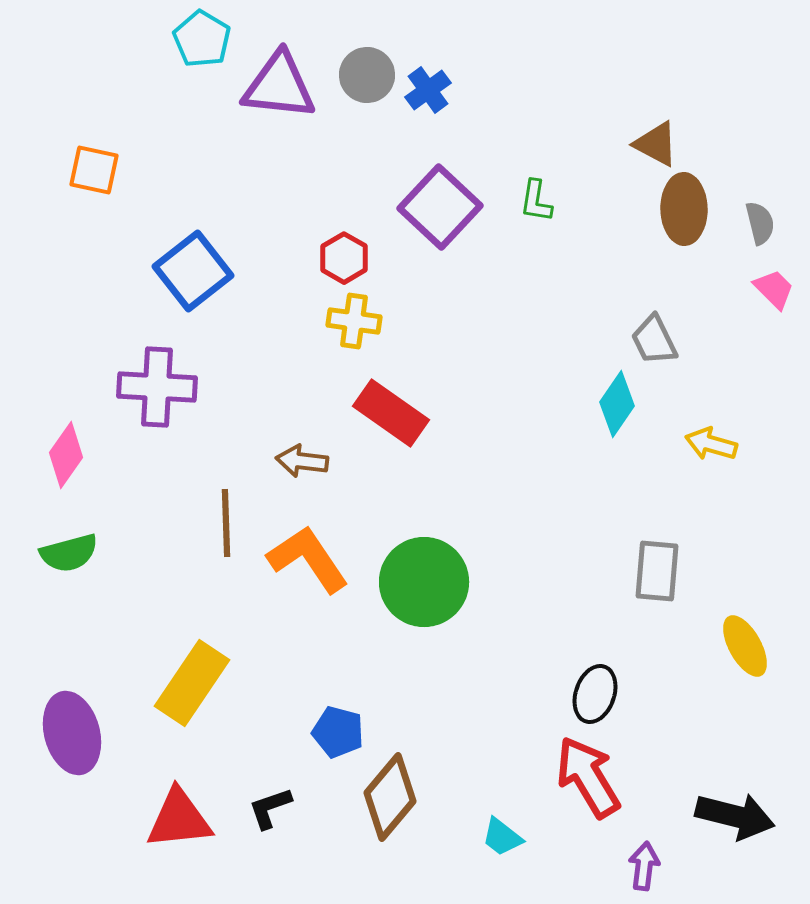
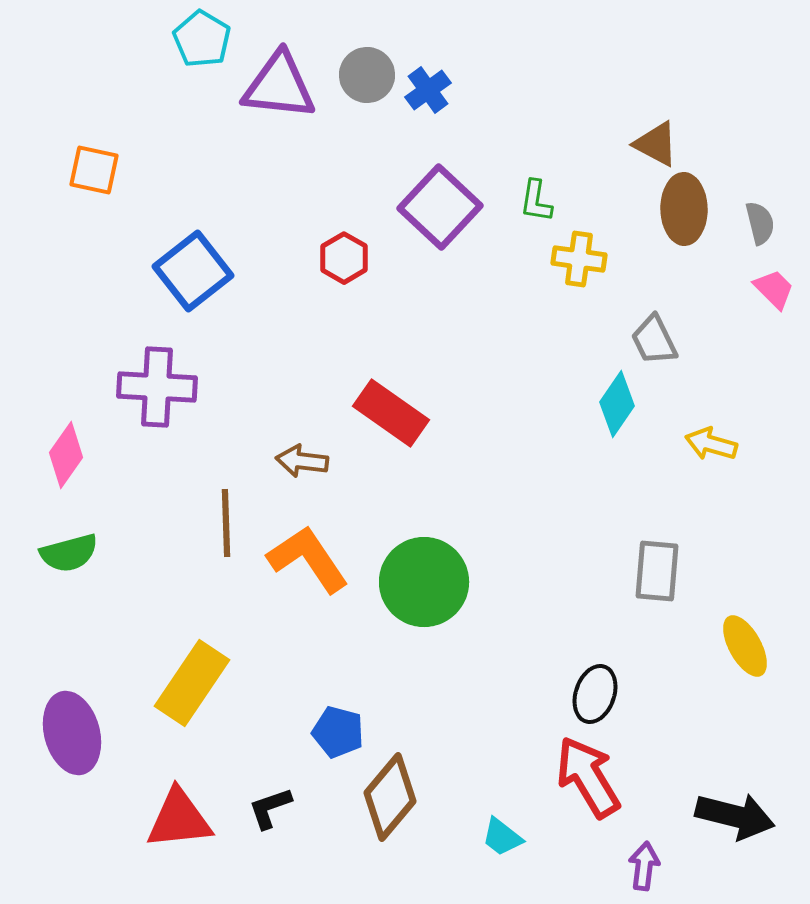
yellow cross: moved 225 px right, 62 px up
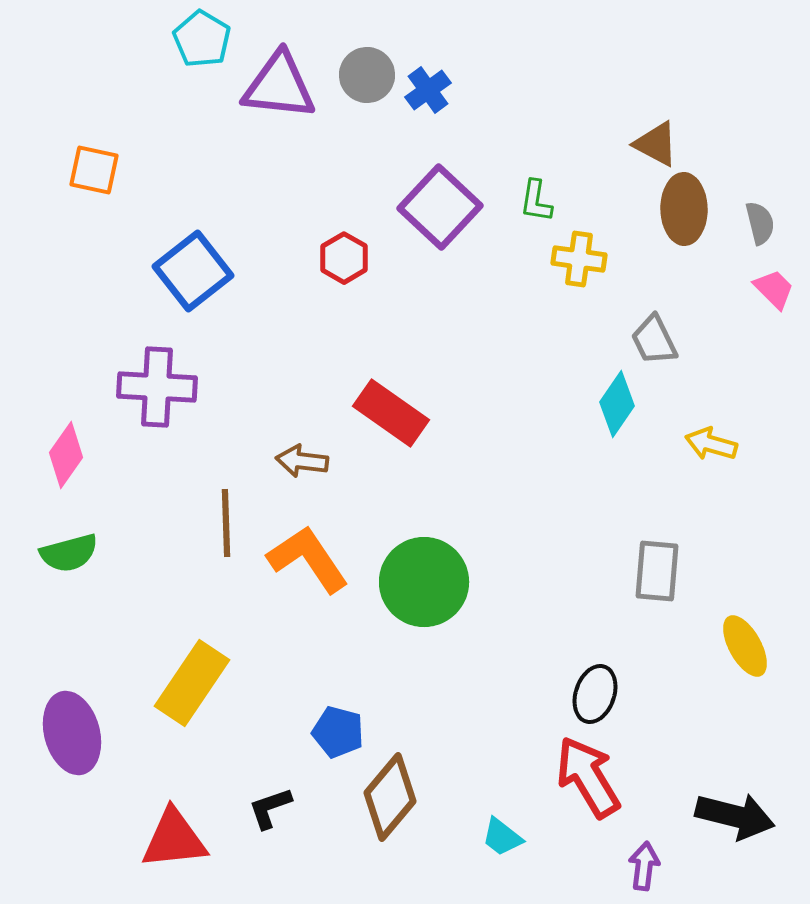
red triangle: moved 5 px left, 20 px down
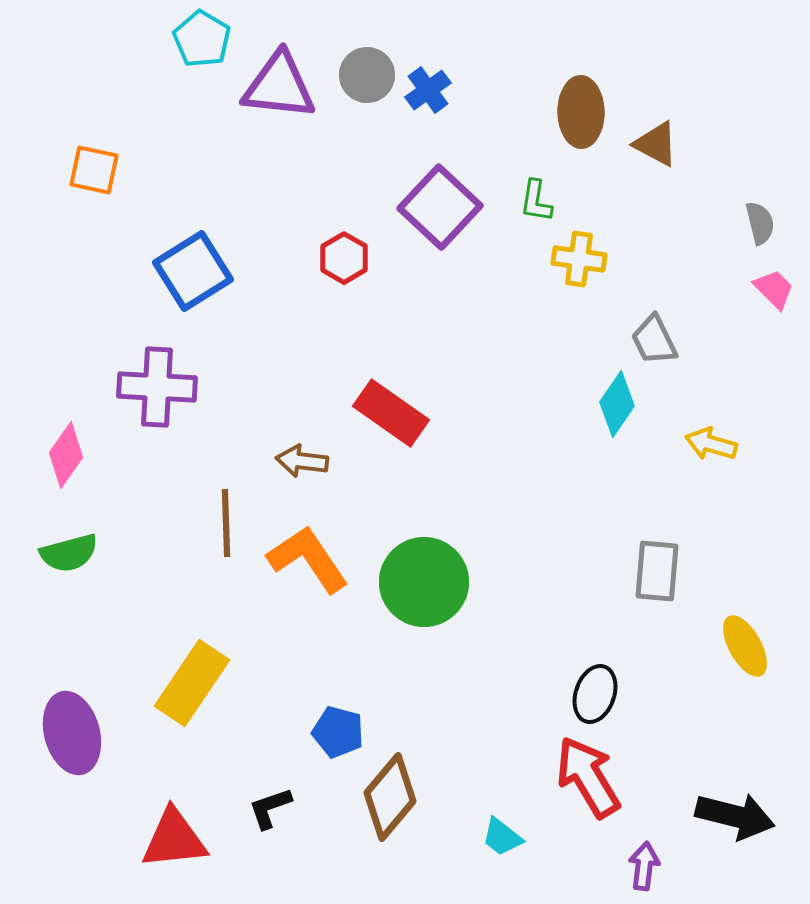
brown ellipse: moved 103 px left, 97 px up
blue square: rotated 6 degrees clockwise
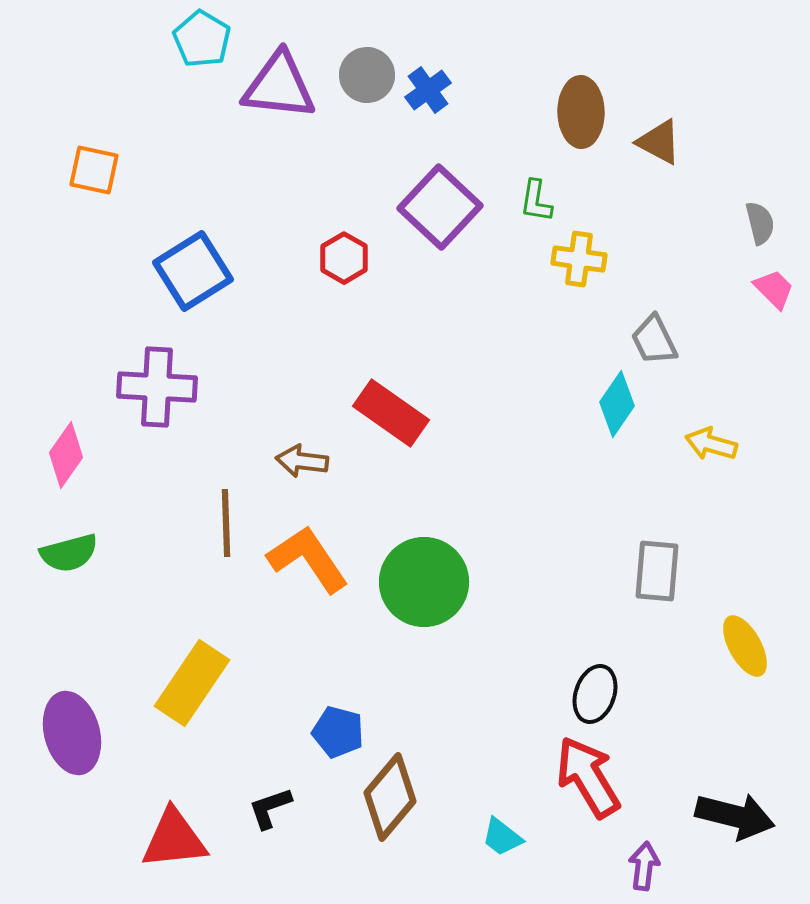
brown triangle: moved 3 px right, 2 px up
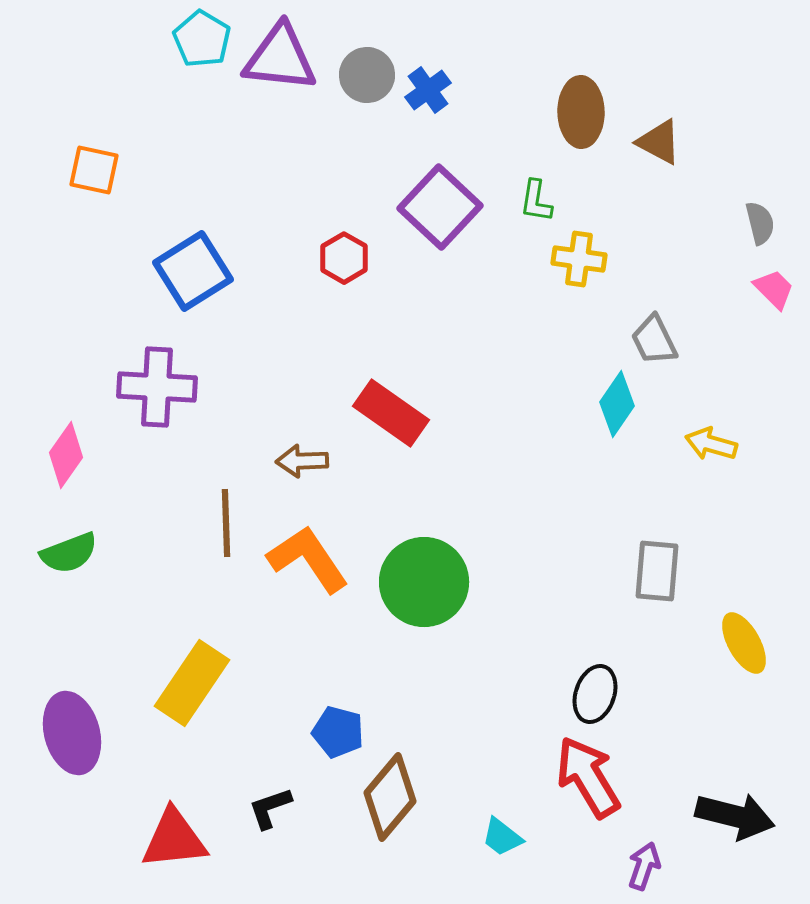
purple triangle: moved 1 px right, 28 px up
brown arrow: rotated 9 degrees counterclockwise
green semicircle: rotated 6 degrees counterclockwise
yellow ellipse: moved 1 px left, 3 px up
purple arrow: rotated 12 degrees clockwise
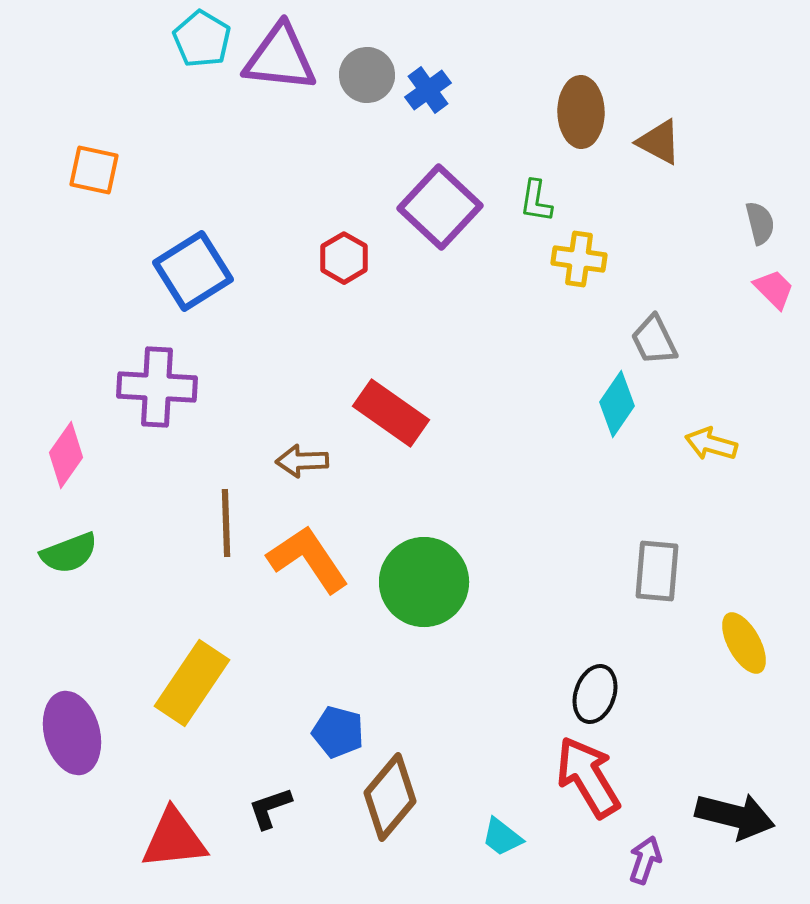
purple arrow: moved 1 px right, 6 px up
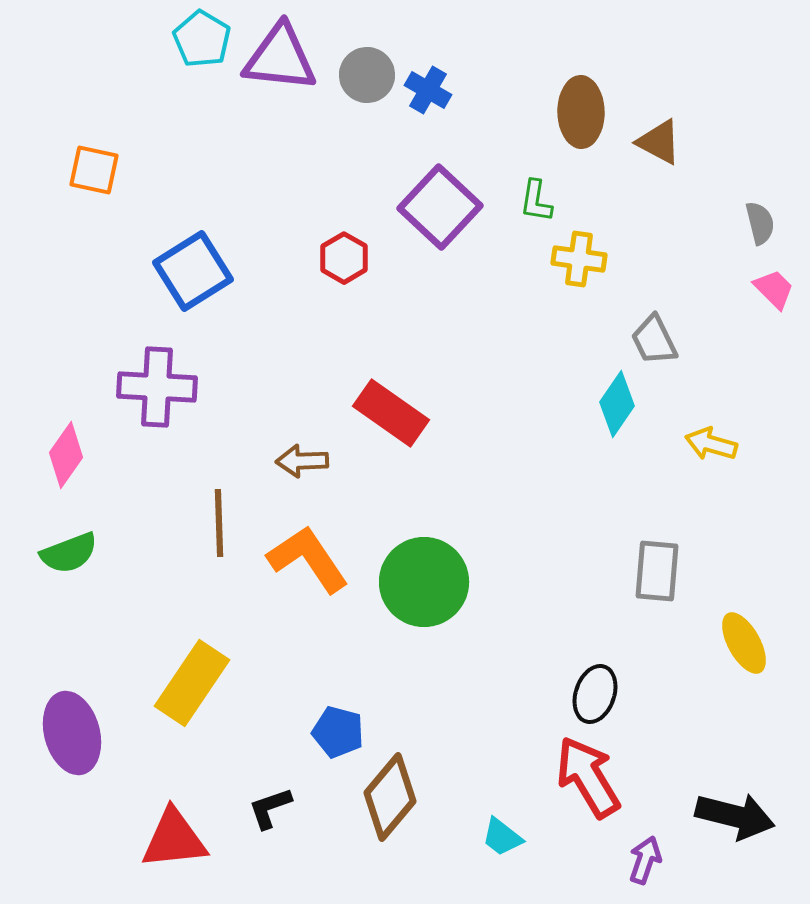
blue cross: rotated 24 degrees counterclockwise
brown line: moved 7 px left
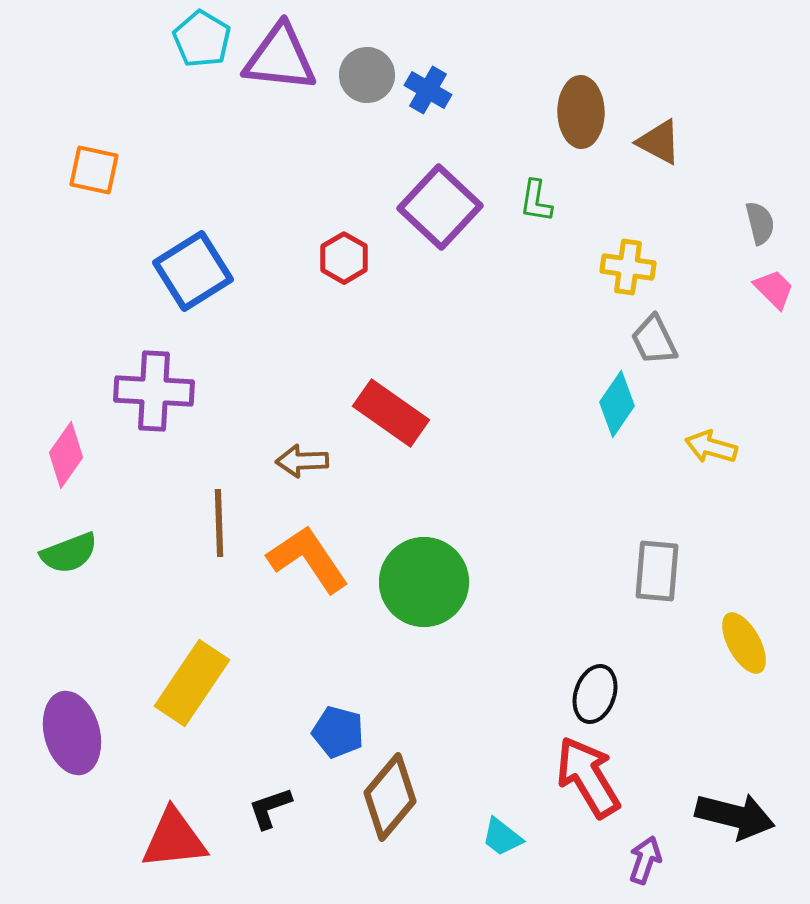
yellow cross: moved 49 px right, 8 px down
purple cross: moved 3 px left, 4 px down
yellow arrow: moved 3 px down
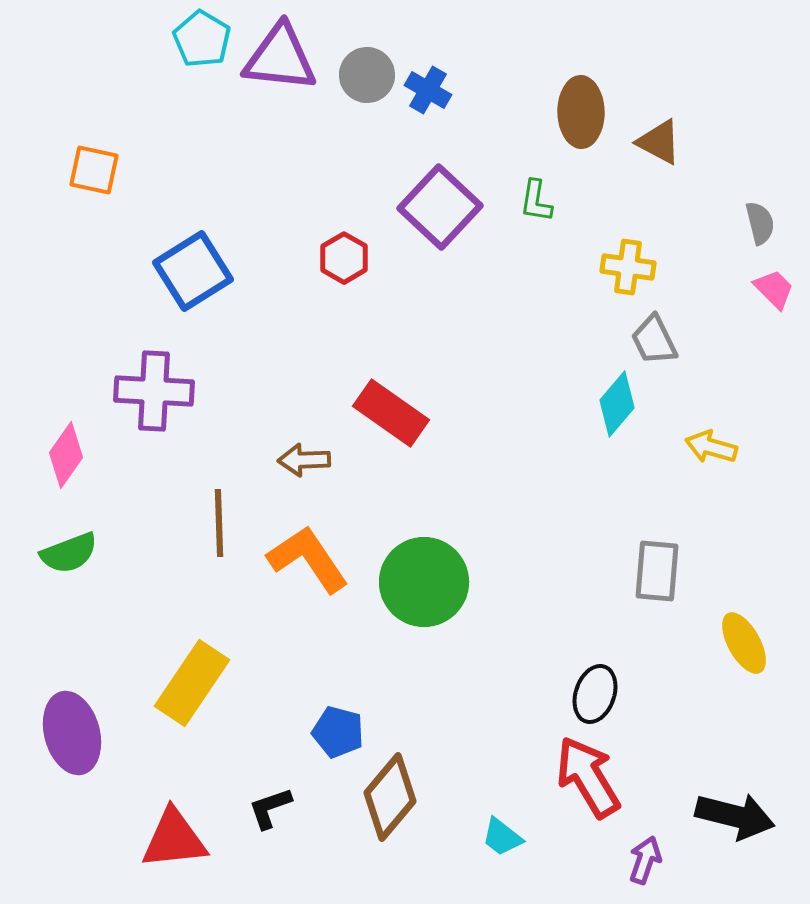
cyan diamond: rotated 6 degrees clockwise
brown arrow: moved 2 px right, 1 px up
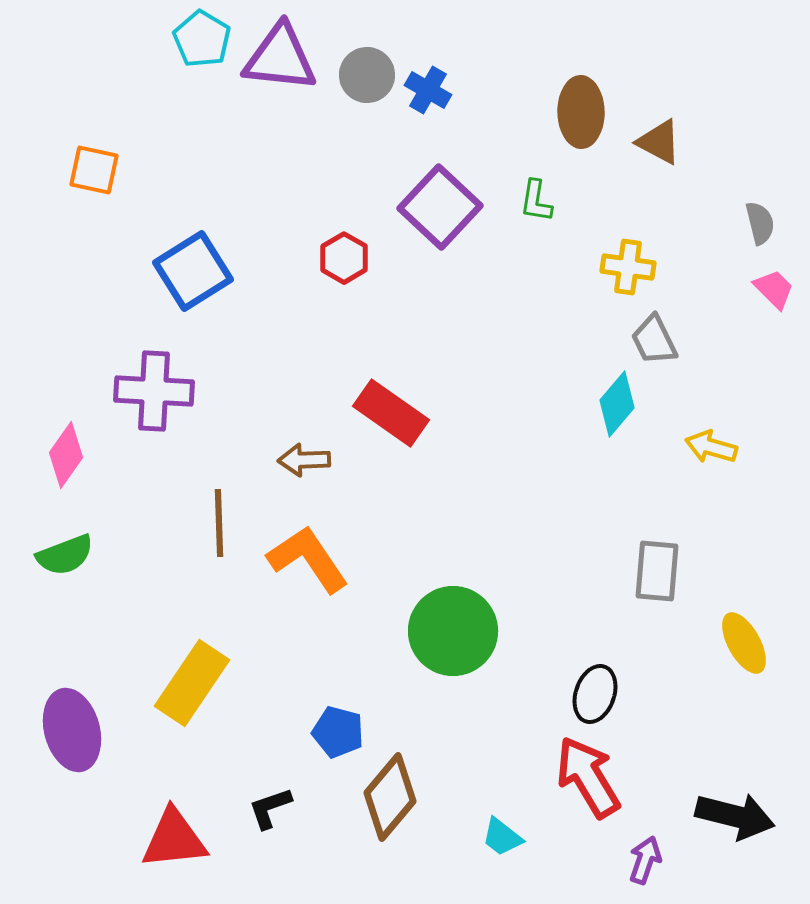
green semicircle: moved 4 px left, 2 px down
green circle: moved 29 px right, 49 px down
purple ellipse: moved 3 px up
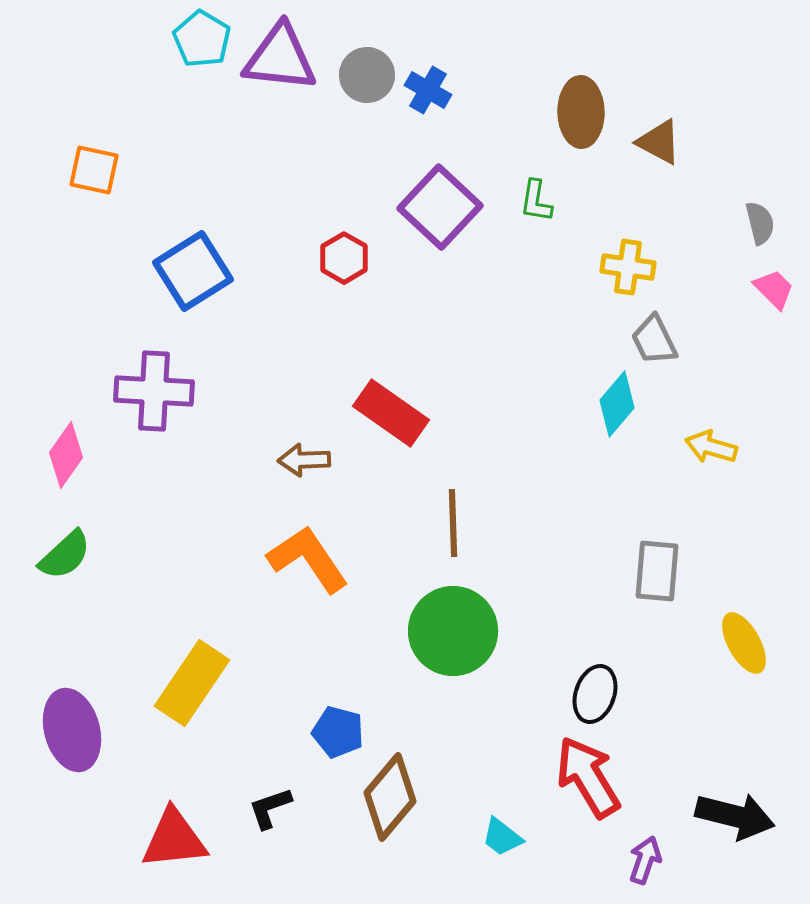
brown line: moved 234 px right
green semicircle: rotated 22 degrees counterclockwise
